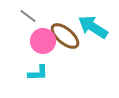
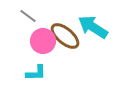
cyan L-shape: moved 2 px left
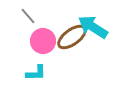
gray line: rotated 12 degrees clockwise
brown ellipse: moved 7 px right, 1 px down; rotated 76 degrees counterclockwise
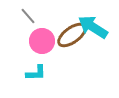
brown ellipse: moved 2 px up
pink circle: moved 1 px left
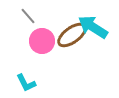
cyan L-shape: moved 10 px left, 10 px down; rotated 65 degrees clockwise
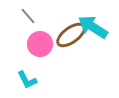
brown ellipse: moved 1 px left
pink circle: moved 2 px left, 3 px down
cyan L-shape: moved 1 px right, 3 px up
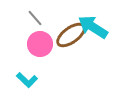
gray line: moved 7 px right, 2 px down
cyan L-shape: rotated 20 degrees counterclockwise
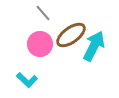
gray line: moved 8 px right, 5 px up
cyan arrow: moved 1 px right, 19 px down; rotated 84 degrees clockwise
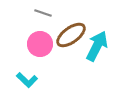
gray line: rotated 30 degrees counterclockwise
cyan arrow: moved 3 px right
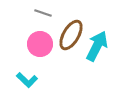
brown ellipse: rotated 24 degrees counterclockwise
